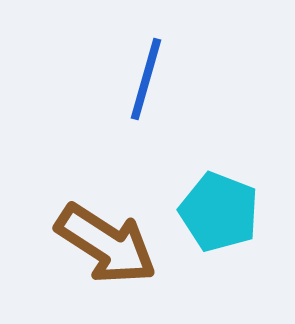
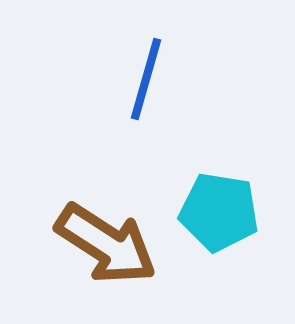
cyan pentagon: rotated 12 degrees counterclockwise
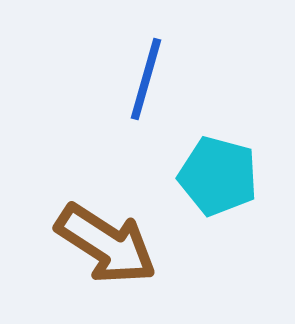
cyan pentagon: moved 1 px left, 36 px up; rotated 6 degrees clockwise
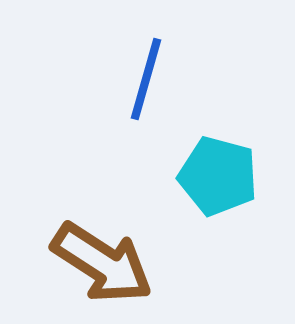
brown arrow: moved 4 px left, 19 px down
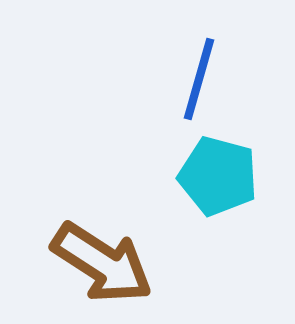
blue line: moved 53 px right
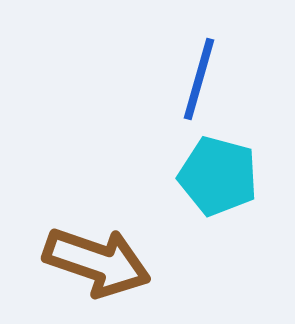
brown arrow: moved 5 px left, 1 px up; rotated 14 degrees counterclockwise
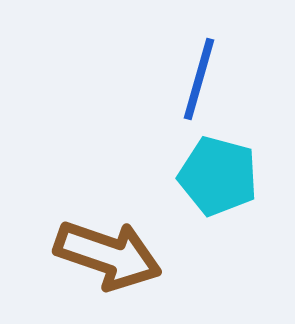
brown arrow: moved 11 px right, 7 px up
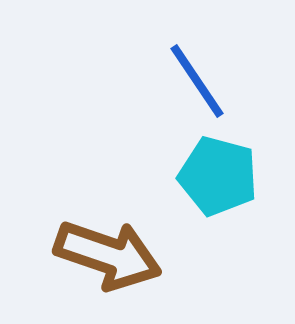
blue line: moved 2 px left, 2 px down; rotated 50 degrees counterclockwise
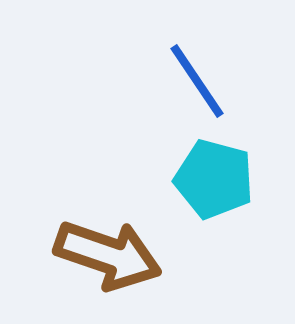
cyan pentagon: moved 4 px left, 3 px down
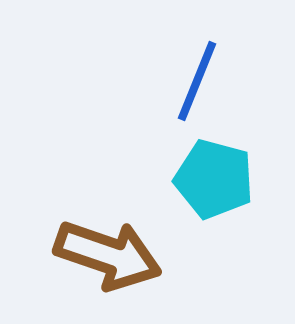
blue line: rotated 56 degrees clockwise
